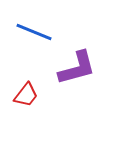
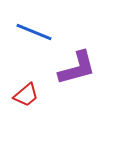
red trapezoid: rotated 12 degrees clockwise
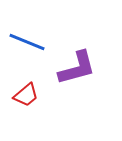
blue line: moved 7 px left, 10 px down
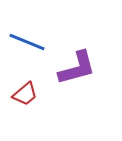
red trapezoid: moved 1 px left, 1 px up
